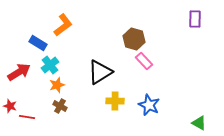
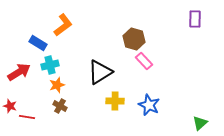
cyan cross: rotated 24 degrees clockwise
green triangle: moved 1 px right; rotated 49 degrees clockwise
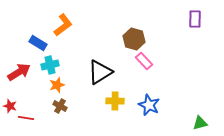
red line: moved 1 px left, 1 px down
green triangle: rotated 28 degrees clockwise
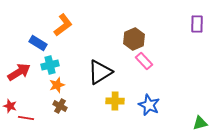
purple rectangle: moved 2 px right, 5 px down
brown hexagon: rotated 20 degrees clockwise
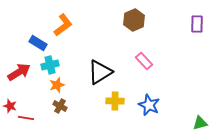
brown hexagon: moved 19 px up
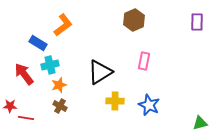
purple rectangle: moved 2 px up
pink rectangle: rotated 54 degrees clockwise
red arrow: moved 5 px right, 2 px down; rotated 95 degrees counterclockwise
orange star: moved 2 px right
red star: rotated 16 degrees counterclockwise
